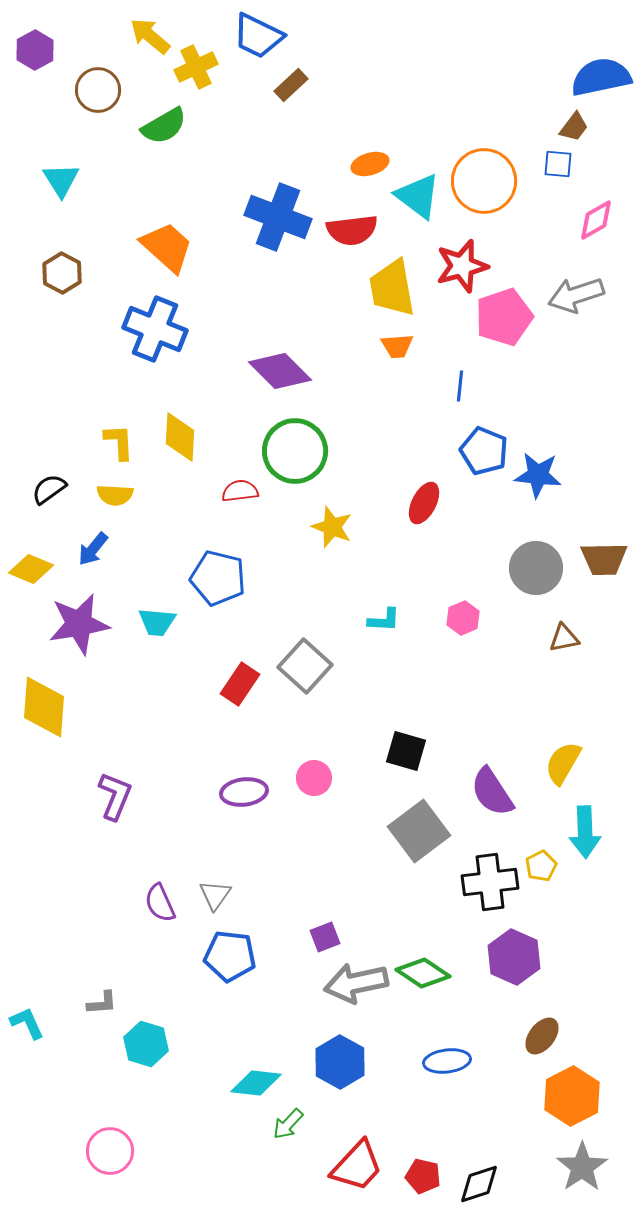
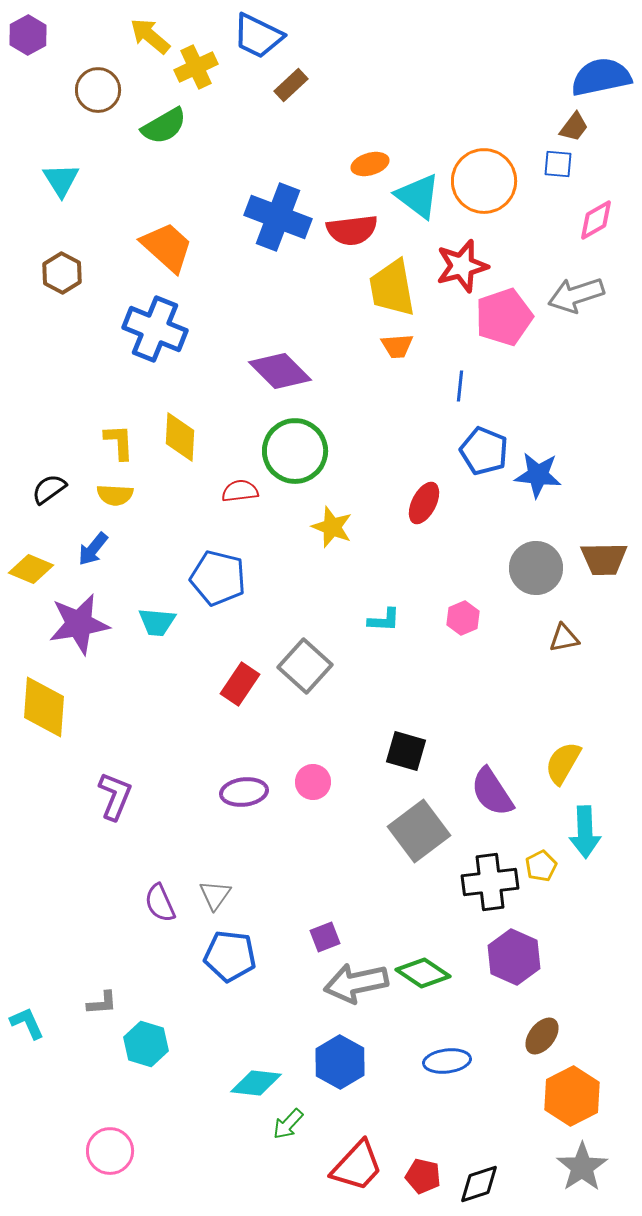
purple hexagon at (35, 50): moved 7 px left, 15 px up
pink circle at (314, 778): moved 1 px left, 4 px down
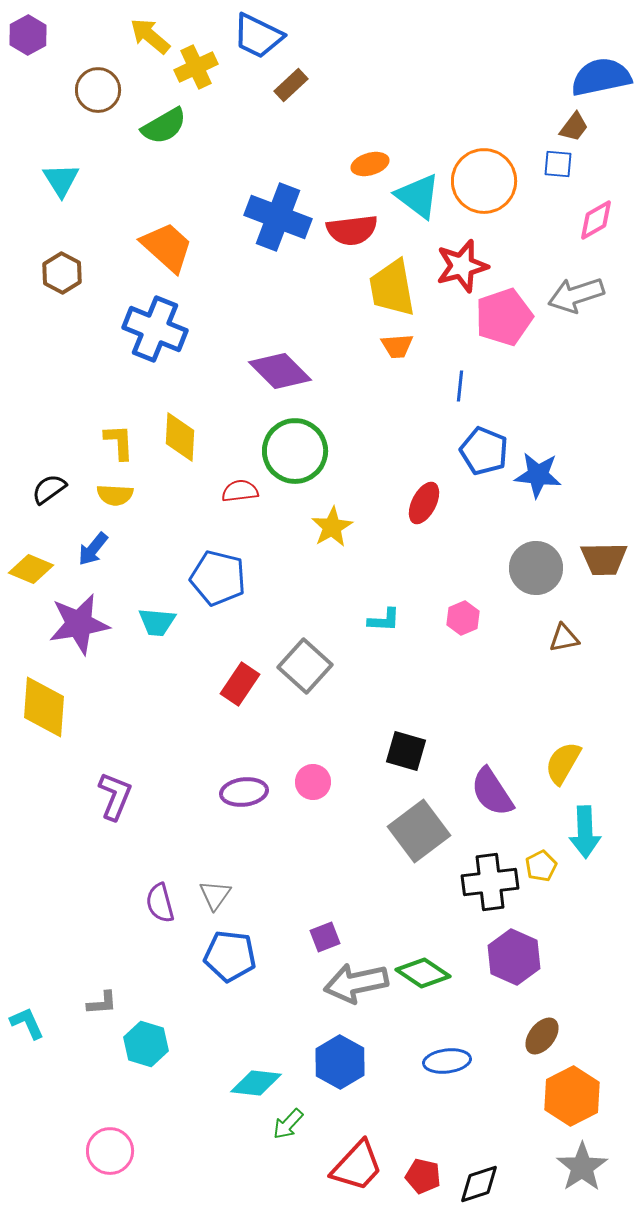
yellow star at (332, 527): rotated 21 degrees clockwise
purple semicircle at (160, 903): rotated 9 degrees clockwise
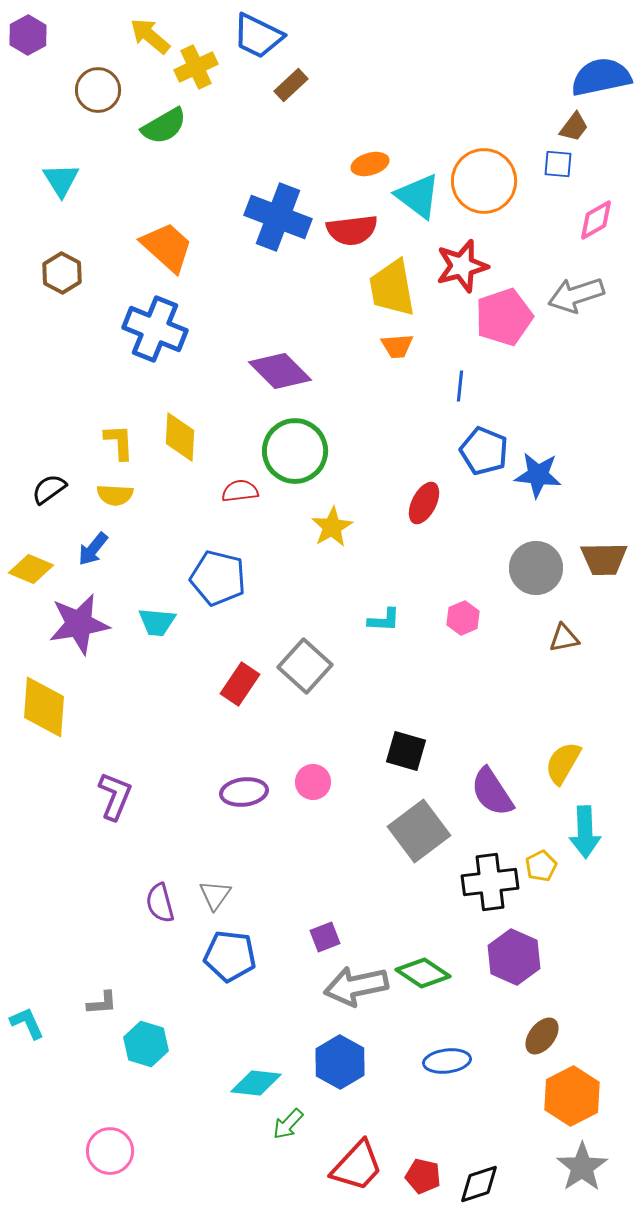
gray arrow at (356, 983): moved 3 px down
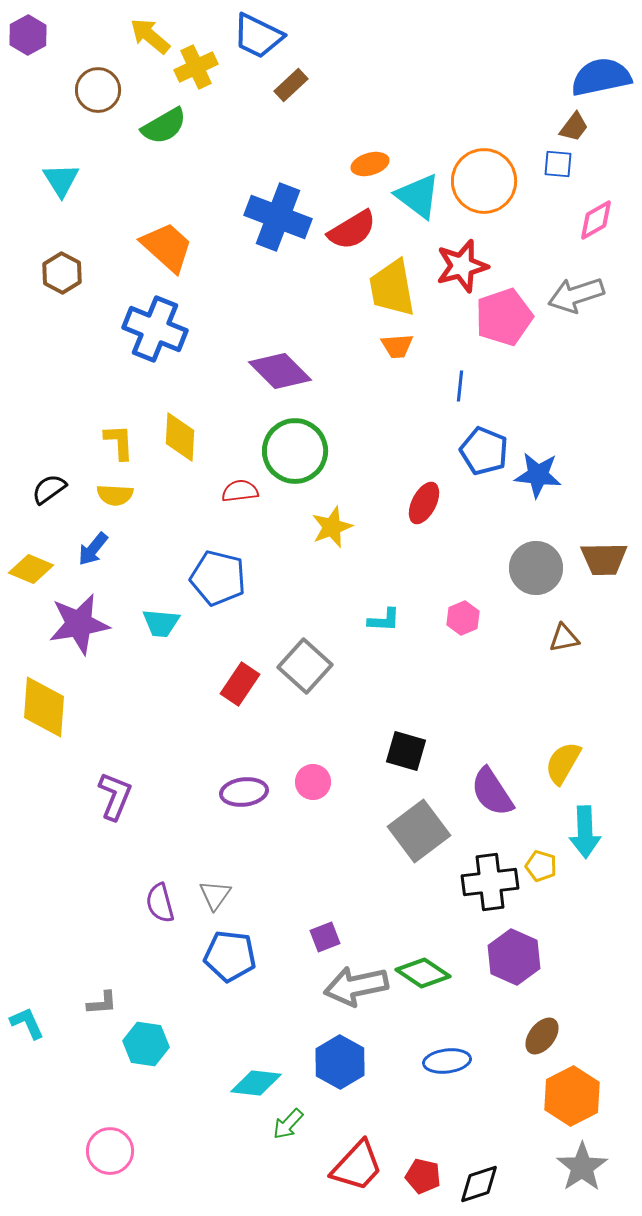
red semicircle at (352, 230): rotated 24 degrees counterclockwise
yellow star at (332, 527): rotated 9 degrees clockwise
cyan trapezoid at (157, 622): moved 4 px right, 1 px down
yellow pentagon at (541, 866): rotated 28 degrees counterclockwise
cyan hexagon at (146, 1044): rotated 9 degrees counterclockwise
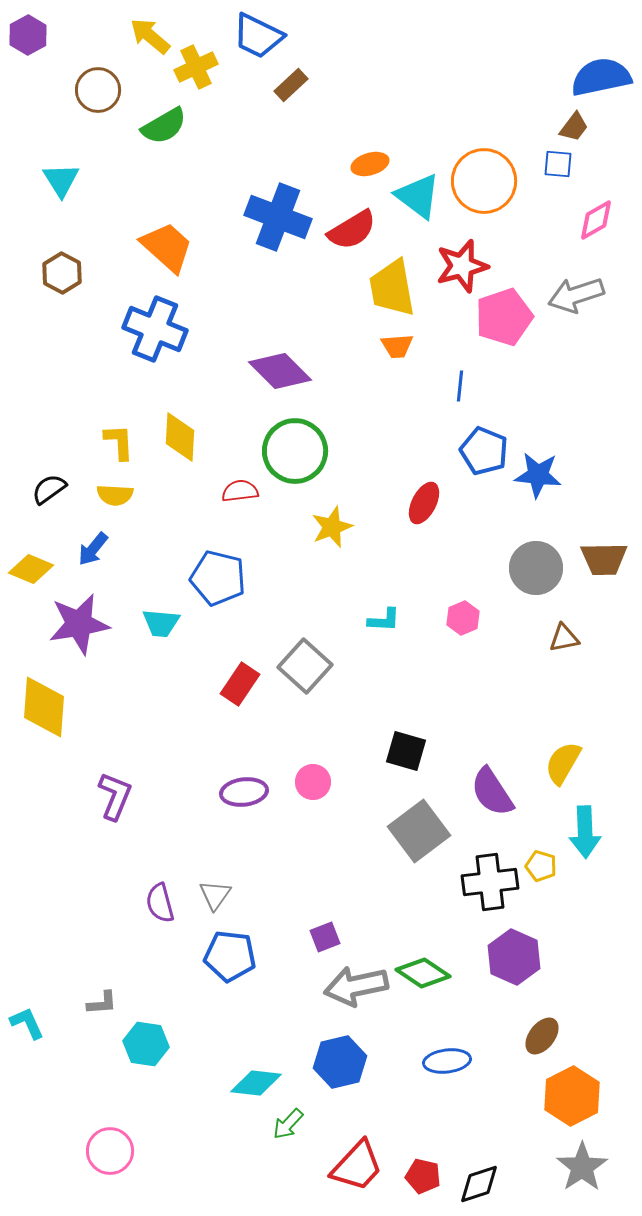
blue hexagon at (340, 1062): rotated 18 degrees clockwise
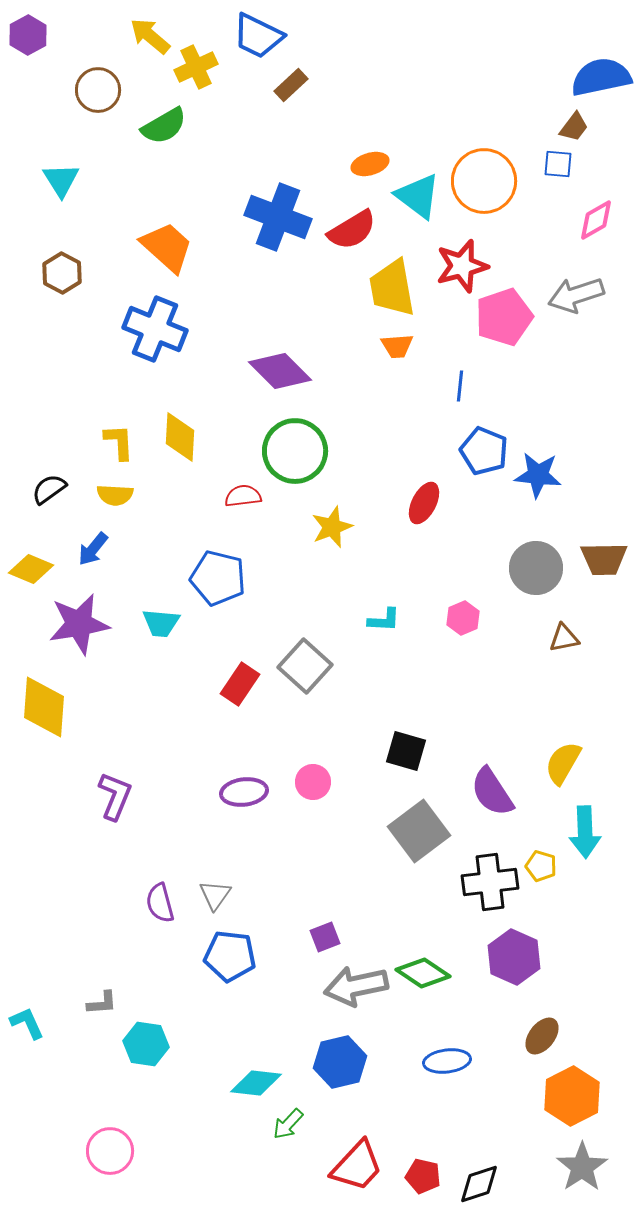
red semicircle at (240, 491): moved 3 px right, 5 px down
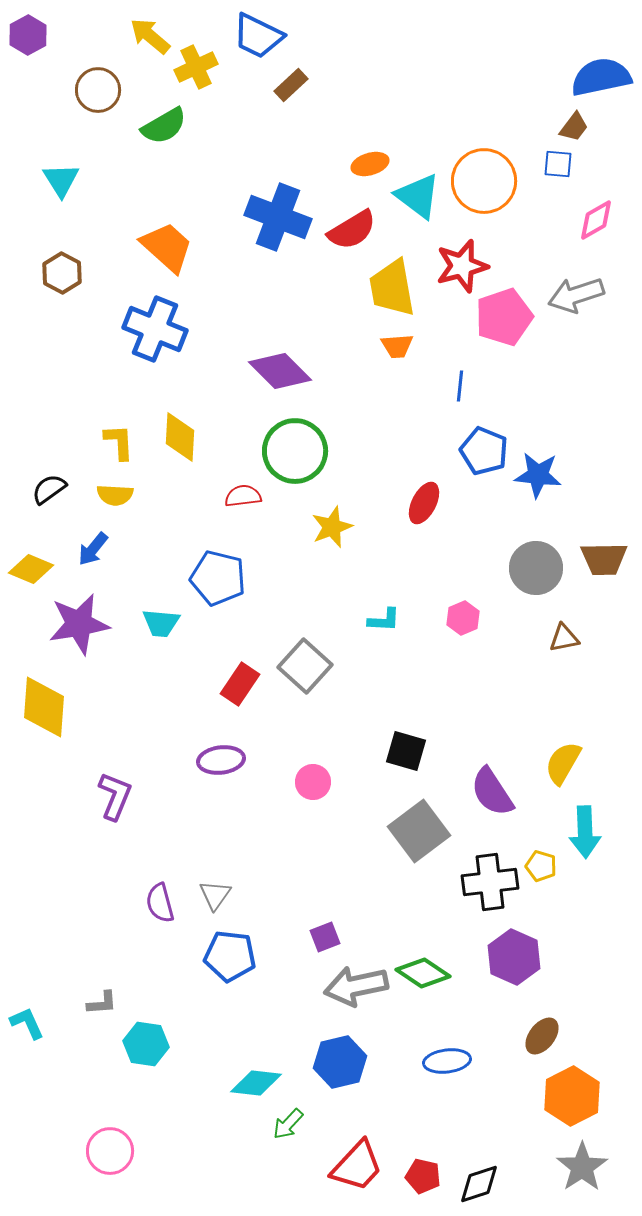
purple ellipse at (244, 792): moved 23 px left, 32 px up
